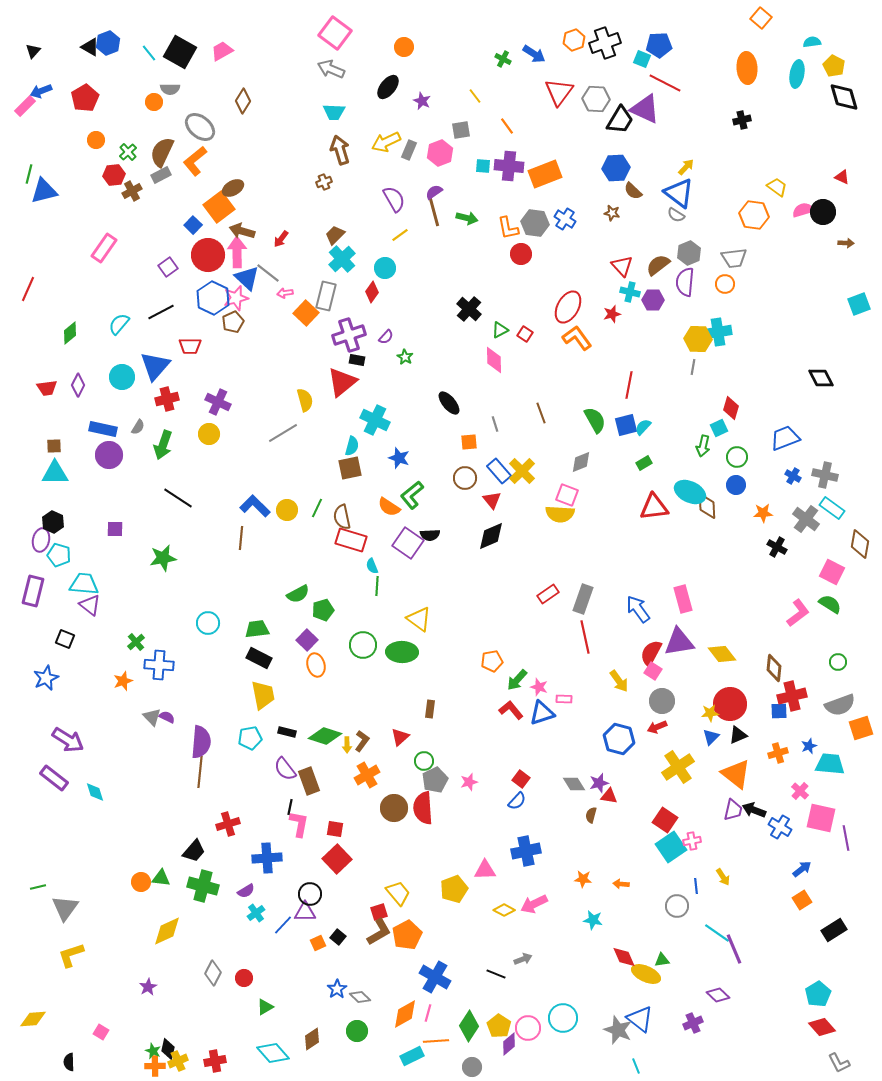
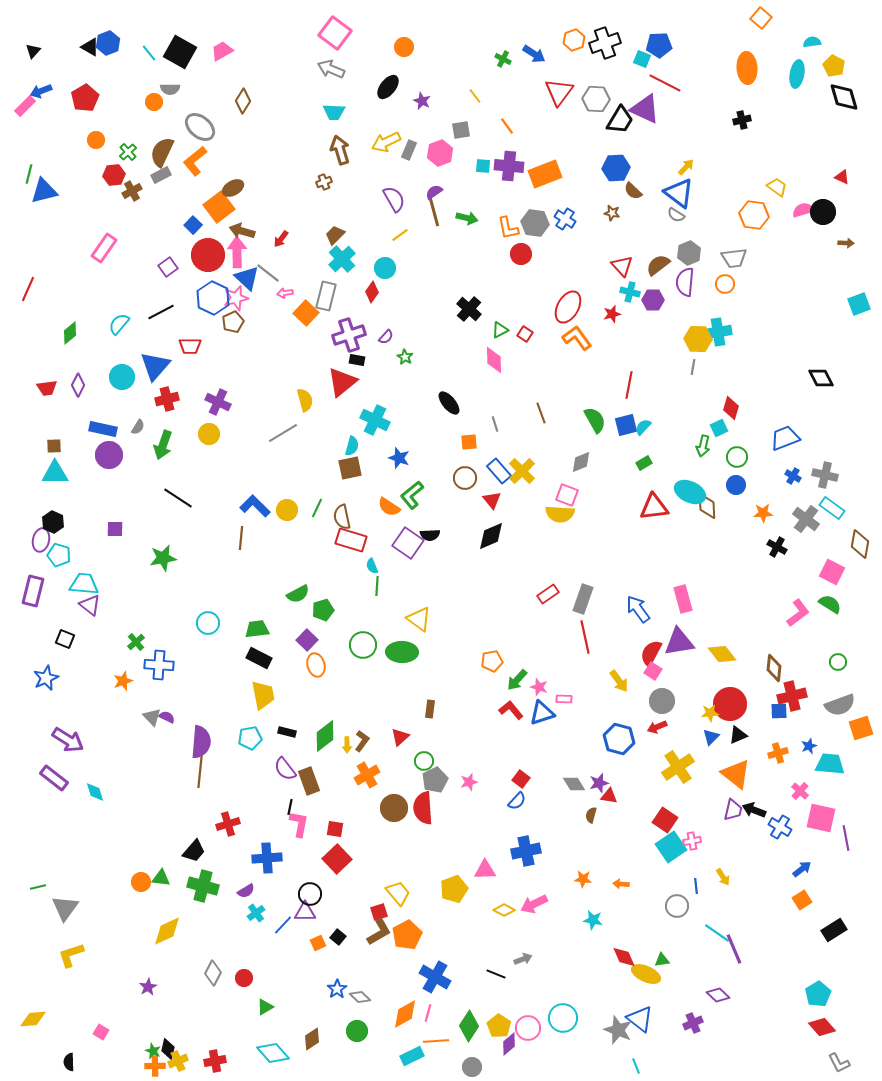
green diamond at (325, 736): rotated 56 degrees counterclockwise
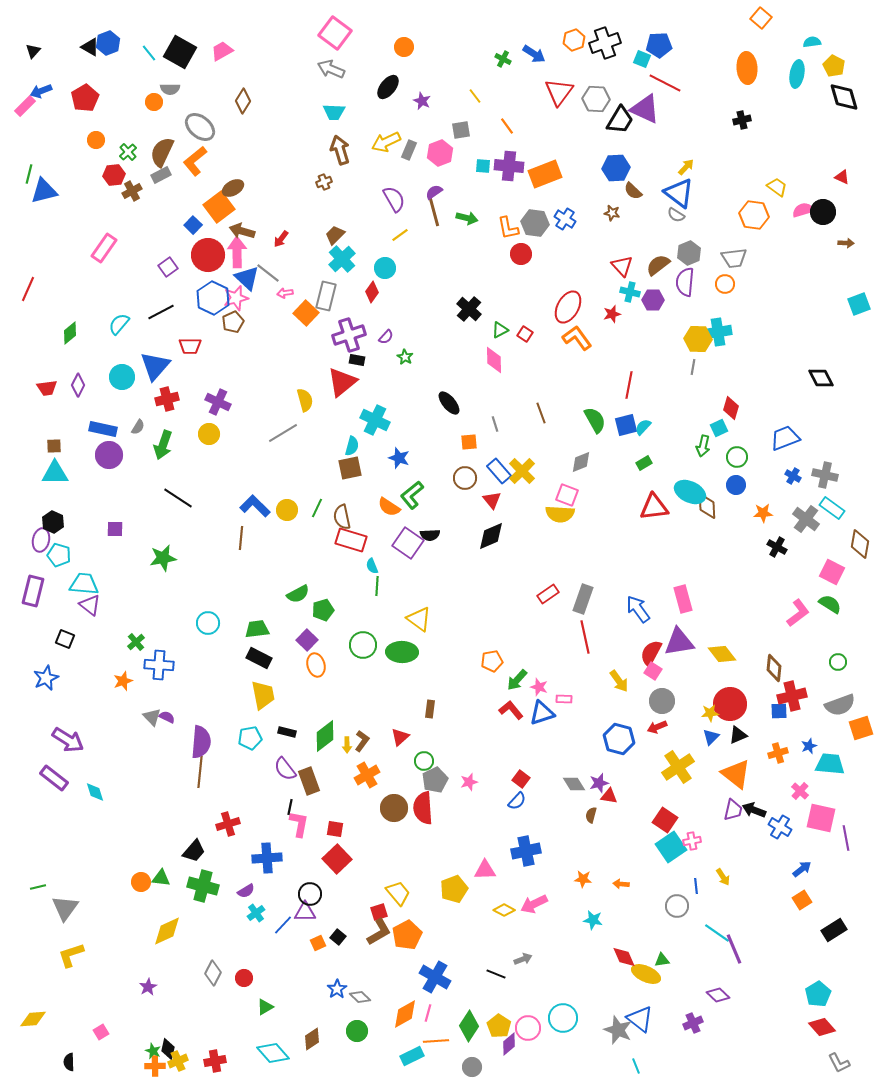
pink square at (101, 1032): rotated 28 degrees clockwise
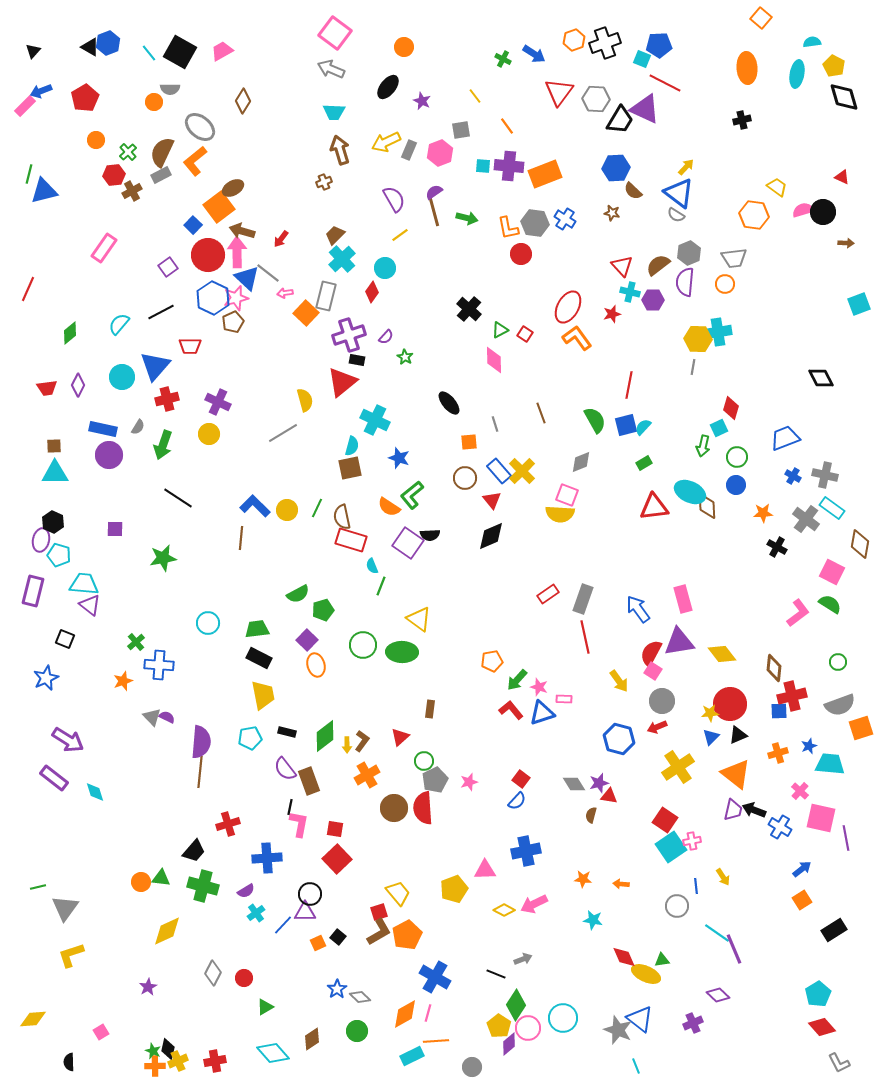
green line at (377, 586): moved 4 px right; rotated 18 degrees clockwise
green diamond at (469, 1026): moved 47 px right, 21 px up
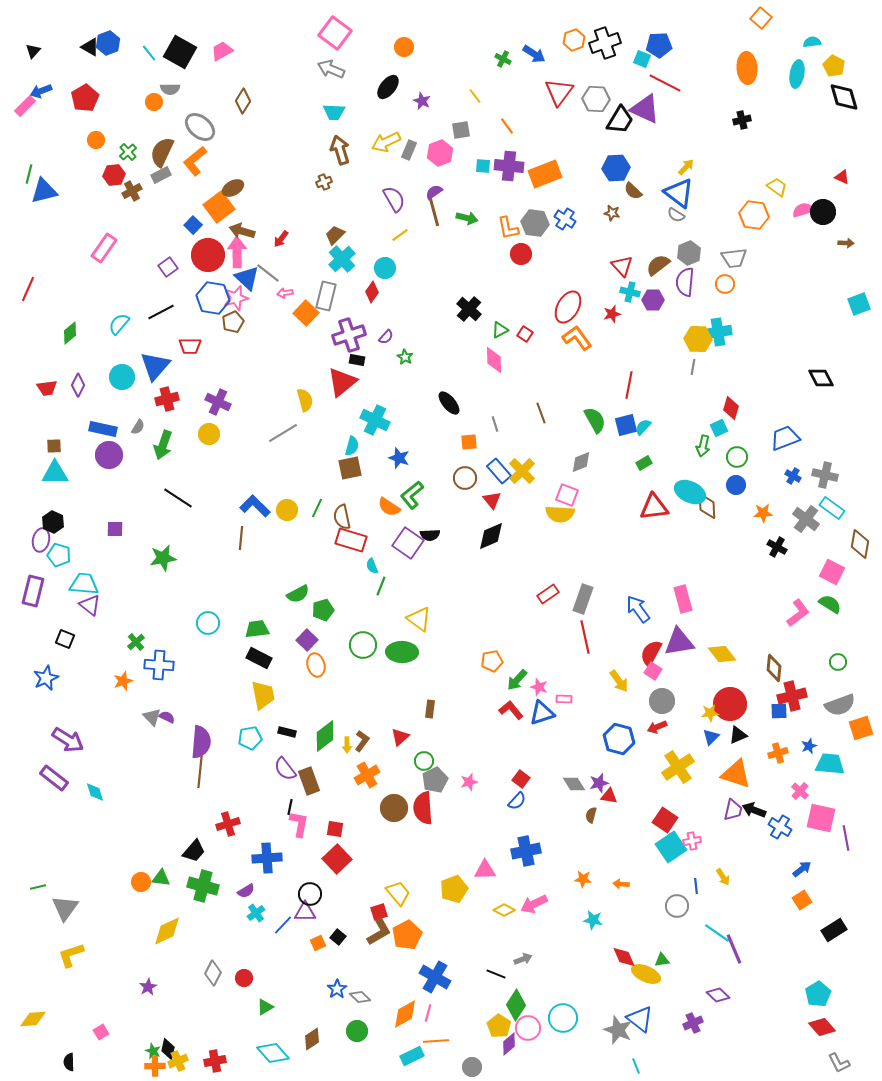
blue hexagon at (213, 298): rotated 16 degrees counterclockwise
orange triangle at (736, 774): rotated 20 degrees counterclockwise
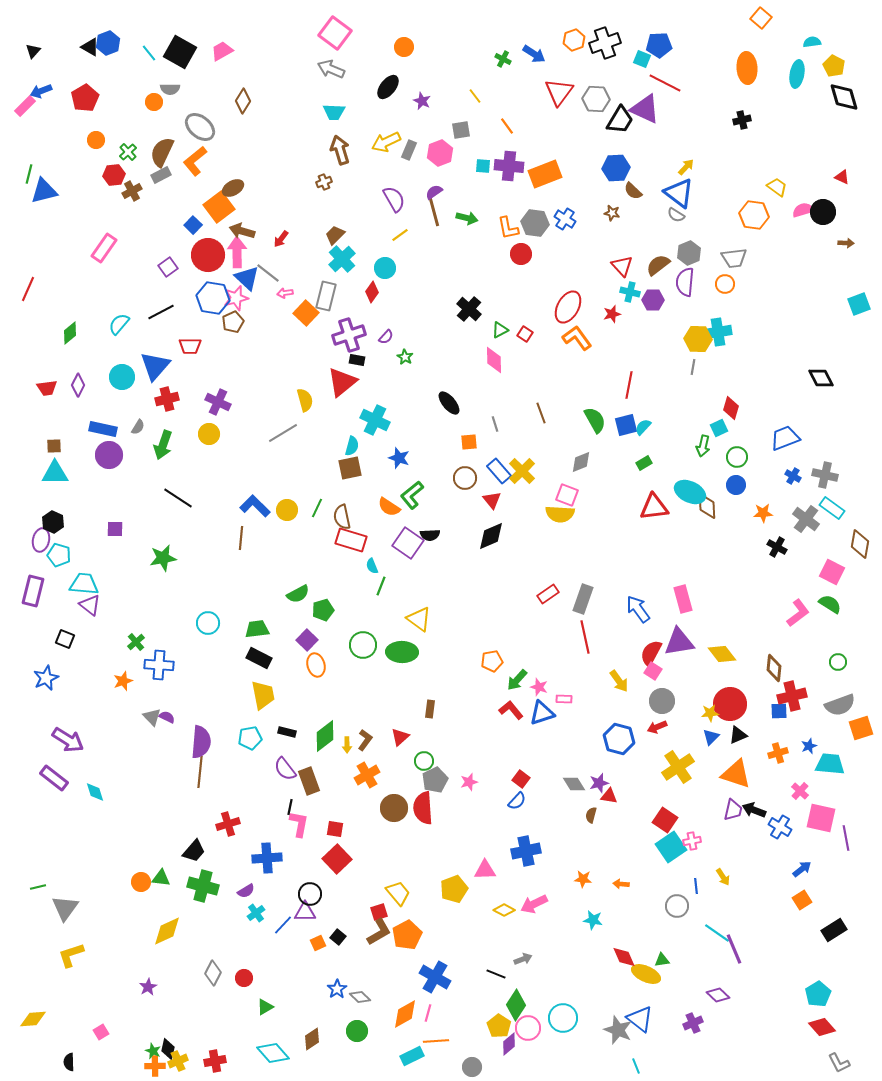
brown L-shape at (362, 741): moved 3 px right, 1 px up
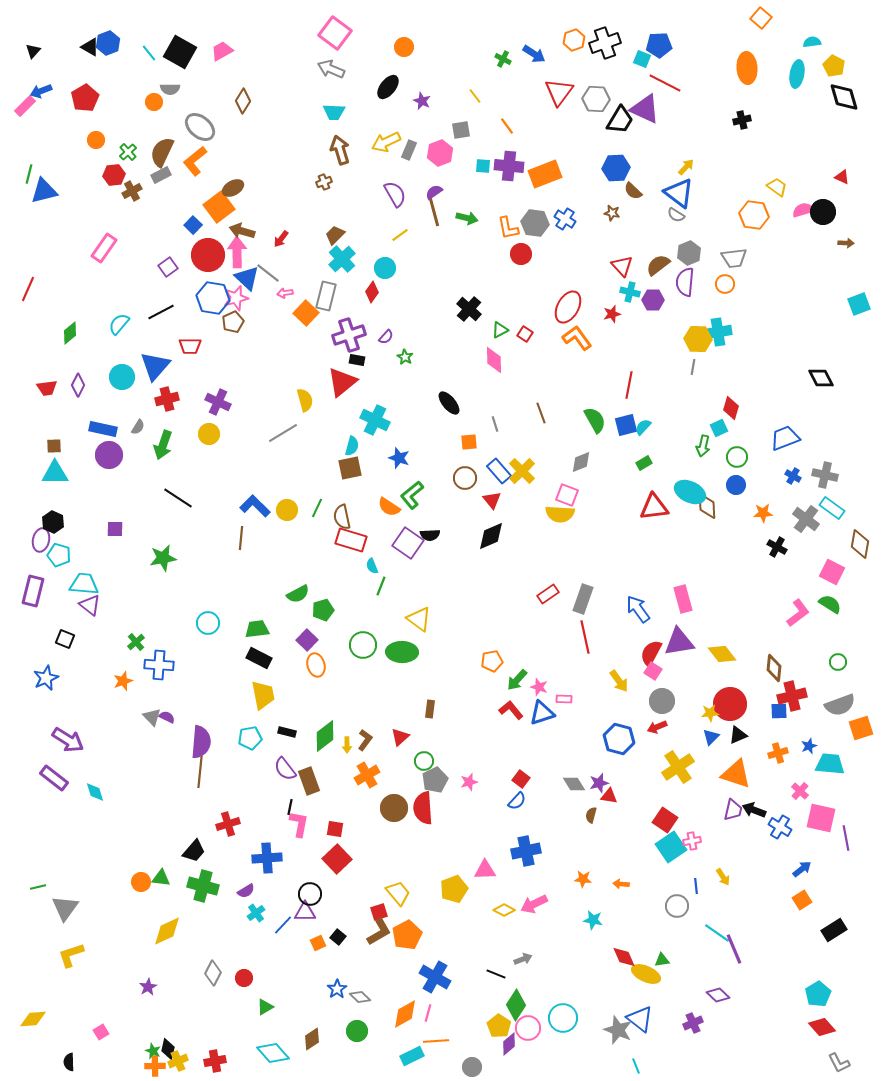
purple semicircle at (394, 199): moved 1 px right, 5 px up
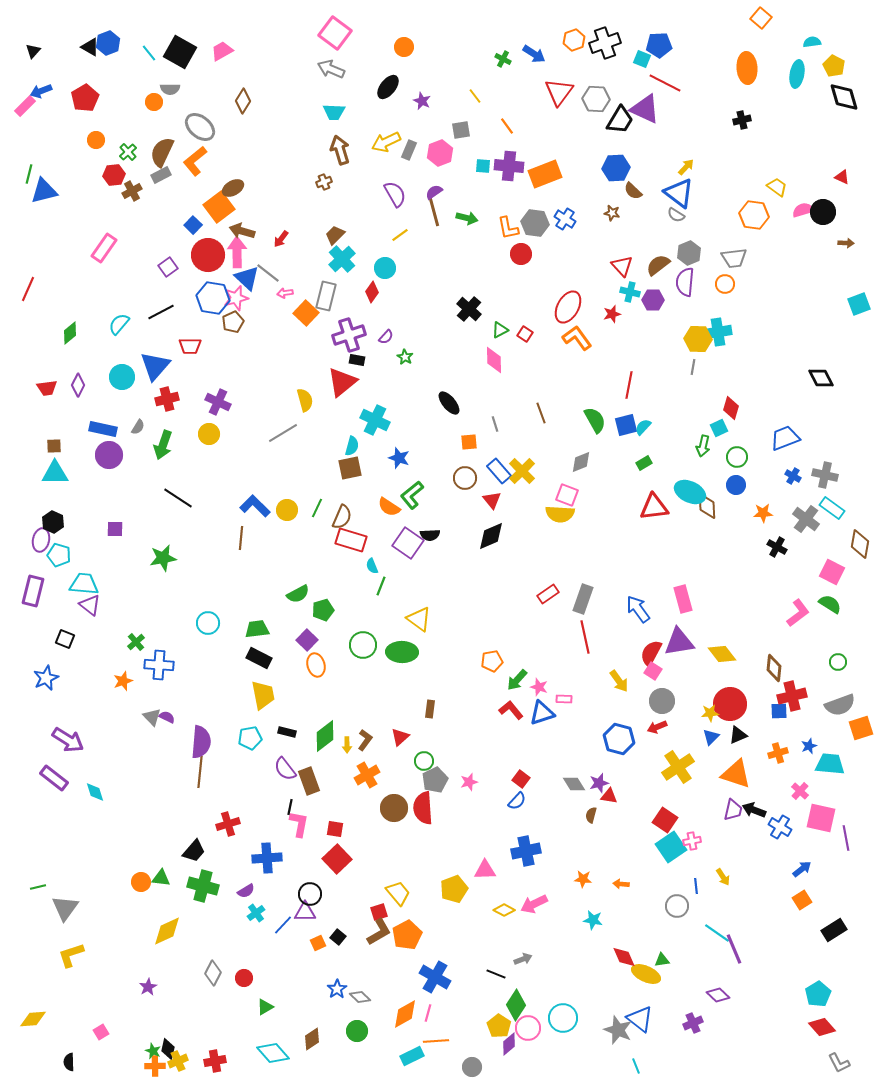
brown semicircle at (342, 517): rotated 145 degrees counterclockwise
